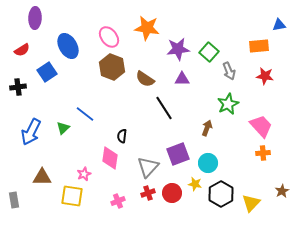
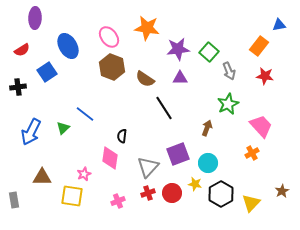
orange rectangle: rotated 48 degrees counterclockwise
purple triangle: moved 2 px left, 1 px up
orange cross: moved 11 px left; rotated 24 degrees counterclockwise
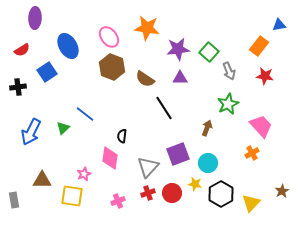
brown triangle: moved 3 px down
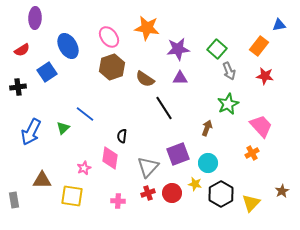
green square: moved 8 px right, 3 px up
brown hexagon: rotated 20 degrees clockwise
pink star: moved 6 px up
pink cross: rotated 24 degrees clockwise
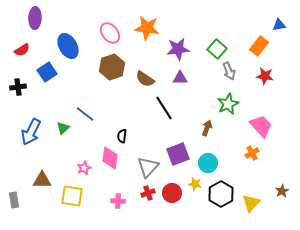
pink ellipse: moved 1 px right, 4 px up
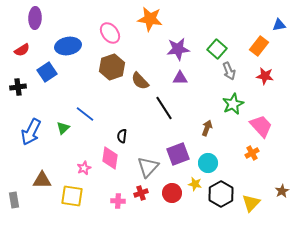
orange star: moved 3 px right, 9 px up
blue ellipse: rotated 70 degrees counterclockwise
brown semicircle: moved 5 px left, 2 px down; rotated 12 degrees clockwise
green star: moved 5 px right
red cross: moved 7 px left
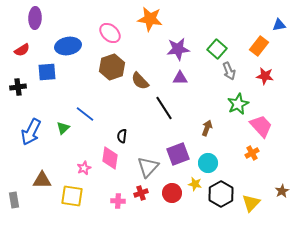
pink ellipse: rotated 10 degrees counterclockwise
blue square: rotated 30 degrees clockwise
green star: moved 5 px right
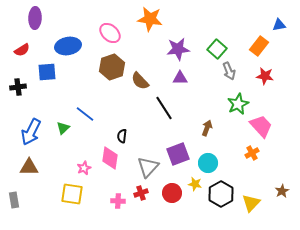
brown triangle: moved 13 px left, 13 px up
yellow square: moved 2 px up
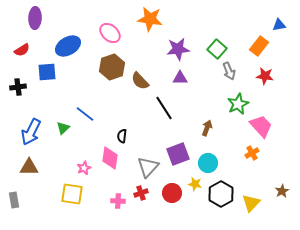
blue ellipse: rotated 20 degrees counterclockwise
